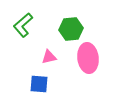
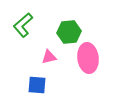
green hexagon: moved 2 px left, 3 px down
blue square: moved 2 px left, 1 px down
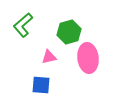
green hexagon: rotated 10 degrees counterclockwise
blue square: moved 4 px right
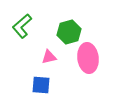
green L-shape: moved 1 px left, 1 px down
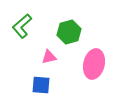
pink ellipse: moved 6 px right, 6 px down; rotated 20 degrees clockwise
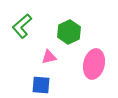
green hexagon: rotated 10 degrees counterclockwise
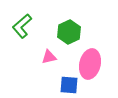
pink ellipse: moved 4 px left
blue square: moved 28 px right
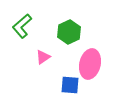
pink triangle: moved 6 px left; rotated 21 degrees counterclockwise
blue square: moved 1 px right
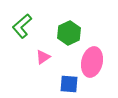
green hexagon: moved 1 px down
pink ellipse: moved 2 px right, 2 px up
blue square: moved 1 px left, 1 px up
